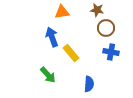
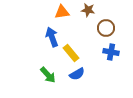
brown star: moved 9 px left
blue semicircle: moved 12 px left, 10 px up; rotated 56 degrees clockwise
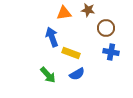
orange triangle: moved 2 px right, 1 px down
yellow rectangle: rotated 30 degrees counterclockwise
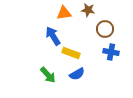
brown circle: moved 1 px left, 1 px down
blue arrow: moved 1 px right, 1 px up; rotated 12 degrees counterclockwise
